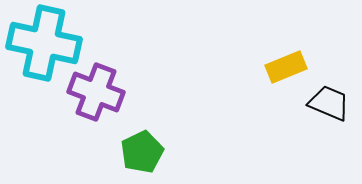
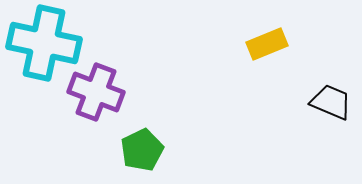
yellow rectangle: moved 19 px left, 23 px up
black trapezoid: moved 2 px right, 1 px up
green pentagon: moved 2 px up
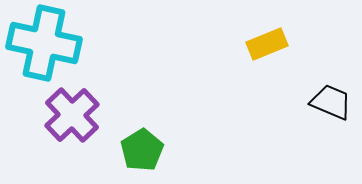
purple cross: moved 24 px left, 23 px down; rotated 26 degrees clockwise
green pentagon: rotated 6 degrees counterclockwise
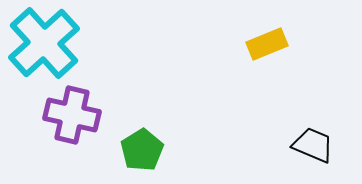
cyan cross: rotated 36 degrees clockwise
black trapezoid: moved 18 px left, 43 px down
purple cross: rotated 34 degrees counterclockwise
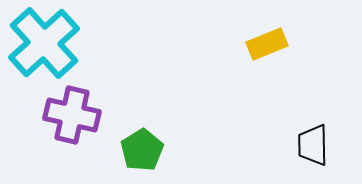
black trapezoid: rotated 114 degrees counterclockwise
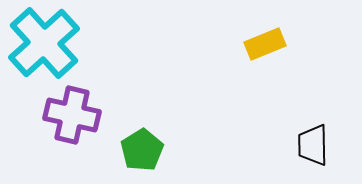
yellow rectangle: moved 2 px left
